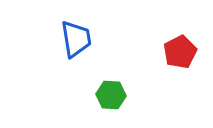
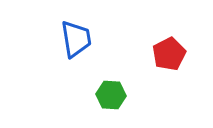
red pentagon: moved 11 px left, 2 px down
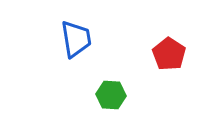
red pentagon: rotated 12 degrees counterclockwise
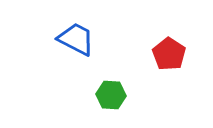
blue trapezoid: rotated 54 degrees counterclockwise
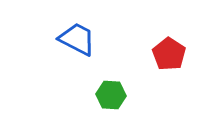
blue trapezoid: moved 1 px right
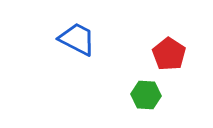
green hexagon: moved 35 px right
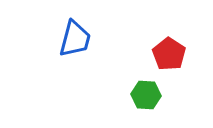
blue trapezoid: moved 2 px left; rotated 78 degrees clockwise
